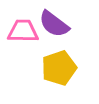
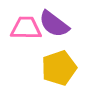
pink trapezoid: moved 3 px right, 3 px up
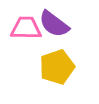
yellow pentagon: moved 2 px left, 1 px up
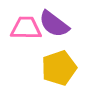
yellow pentagon: moved 2 px right, 1 px down
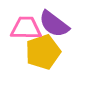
yellow pentagon: moved 16 px left, 16 px up
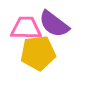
yellow pentagon: moved 5 px left, 1 px down; rotated 12 degrees clockwise
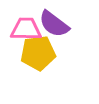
pink trapezoid: moved 1 px down
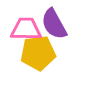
purple semicircle: rotated 24 degrees clockwise
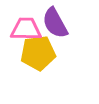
purple semicircle: moved 1 px right, 1 px up
